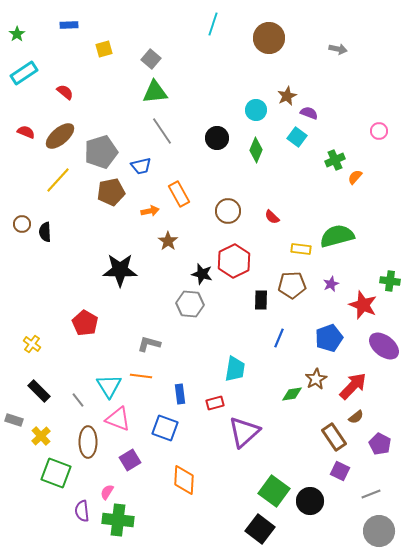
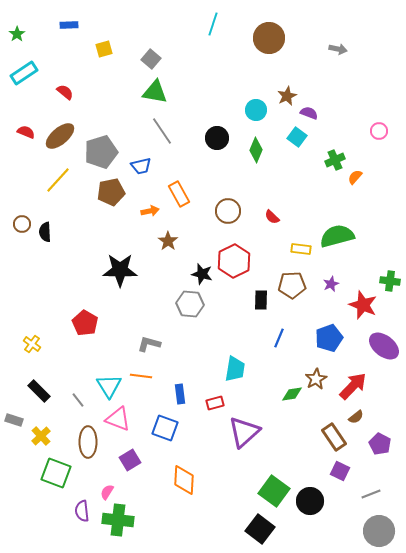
green triangle at (155, 92): rotated 16 degrees clockwise
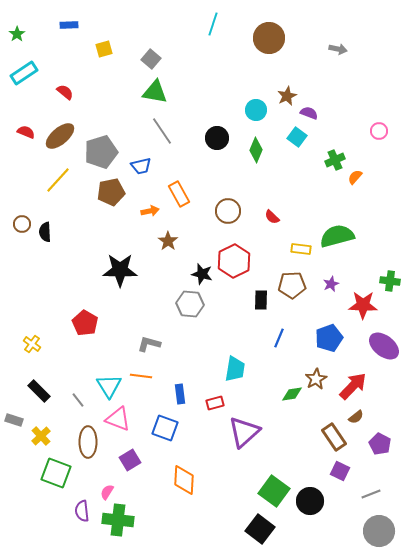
red star at (363, 305): rotated 20 degrees counterclockwise
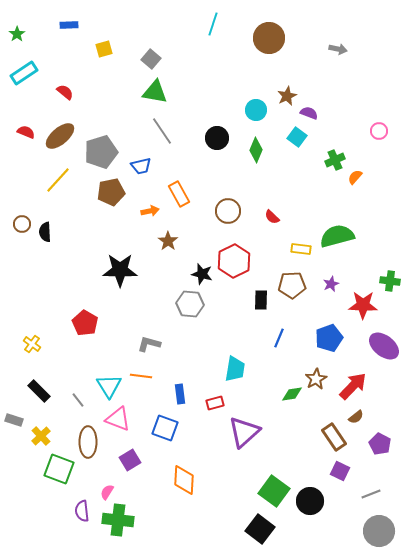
green square at (56, 473): moved 3 px right, 4 px up
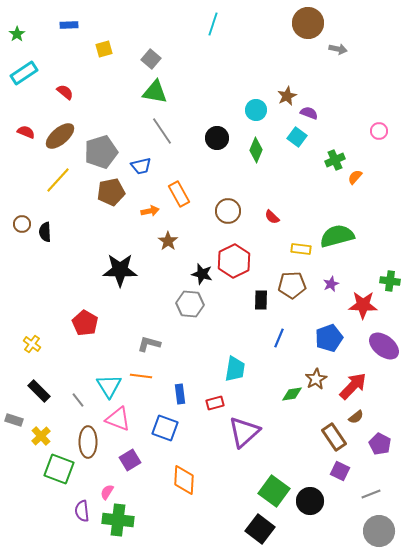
brown circle at (269, 38): moved 39 px right, 15 px up
